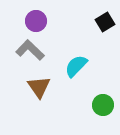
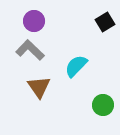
purple circle: moved 2 px left
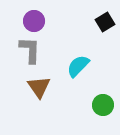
gray L-shape: rotated 48 degrees clockwise
cyan semicircle: moved 2 px right
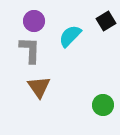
black square: moved 1 px right, 1 px up
cyan semicircle: moved 8 px left, 30 px up
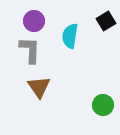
cyan semicircle: rotated 35 degrees counterclockwise
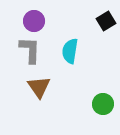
cyan semicircle: moved 15 px down
green circle: moved 1 px up
